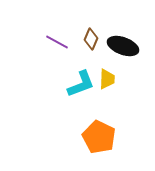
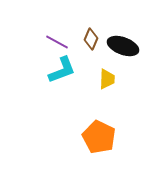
cyan L-shape: moved 19 px left, 14 px up
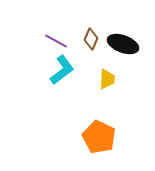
purple line: moved 1 px left, 1 px up
black ellipse: moved 2 px up
cyan L-shape: rotated 16 degrees counterclockwise
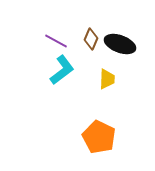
black ellipse: moved 3 px left
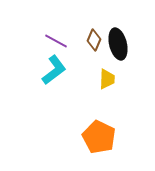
brown diamond: moved 3 px right, 1 px down
black ellipse: moved 2 px left; rotated 56 degrees clockwise
cyan L-shape: moved 8 px left
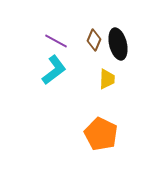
orange pentagon: moved 2 px right, 3 px up
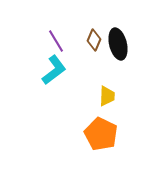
purple line: rotated 30 degrees clockwise
yellow trapezoid: moved 17 px down
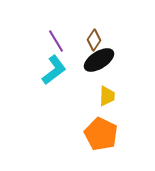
brown diamond: rotated 10 degrees clockwise
black ellipse: moved 19 px left, 16 px down; rotated 72 degrees clockwise
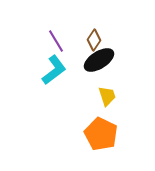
yellow trapezoid: rotated 20 degrees counterclockwise
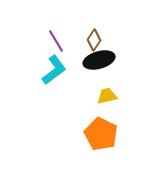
black ellipse: rotated 16 degrees clockwise
yellow trapezoid: rotated 85 degrees counterclockwise
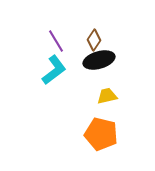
orange pentagon: rotated 12 degrees counterclockwise
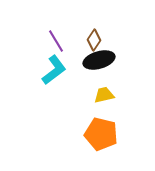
yellow trapezoid: moved 3 px left, 1 px up
